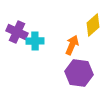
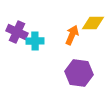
yellow diamond: moved 2 px up; rotated 40 degrees clockwise
orange arrow: moved 10 px up
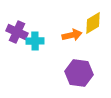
yellow diamond: rotated 30 degrees counterclockwise
orange arrow: rotated 54 degrees clockwise
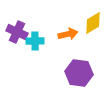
orange arrow: moved 4 px left, 1 px up
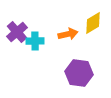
purple cross: rotated 25 degrees clockwise
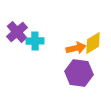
yellow diamond: moved 20 px down
orange arrow: moved 8 px right, 14 px down
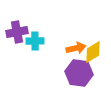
purple cross: rotated 30 degrees clockwise
yellow diamond: moved 9 px down
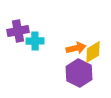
purple cross: moved 1 px right, 1 px up
purple hexagon: rotated 20 degrees clockwise
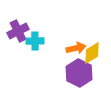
purple cross: rotated 15 degrees counterclockwise
yellow diamond: moved 1 px left, 1 px down
